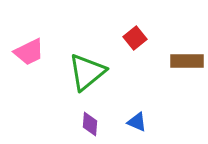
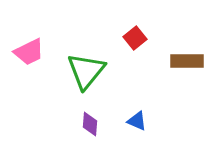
green triangle: moved 1 px left, 1 px up; rotated 12 degrees counterclockwise
blue triangle: moved 1 px up
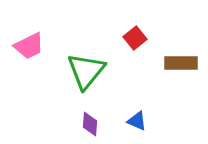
pink trapezoid: moved 6 px up
brown rectangle: moved 6 px left, 2 px down
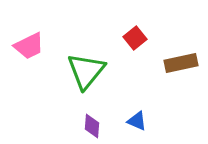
brown rectangle: rotated 12 degrees counterclockwise
purple diamond: moved 2 px right, 2 px down
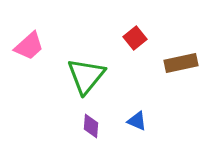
pink trapezoid: rotated 16 degrees counterclockwise
green triangle: moved 5 px down
purple diamond: moved 1 px left
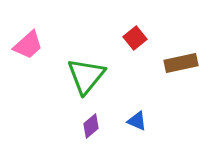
pink trapezoid: moved 1 px left, 1 px up
purple diamond: rotated 45 degrees clockwise
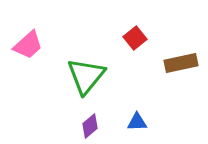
blue triangle: moved 1 px down; rotated 25 degrees counterclockwise
purple diamond: moved 1 px left
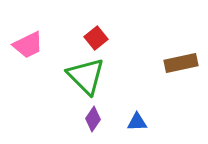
red square: moved 39 px left
pink trapezoid: rotated 16 degrees clockwise
green triangle: rotated 24 degrees counterclockwise
purple diamond: moved 3 px right, 7 px up; rotated 15 degrees counterclockwise
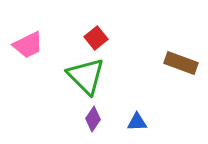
brown rectangle: rotated 32 degrees clockwise
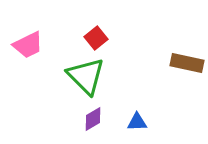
brown rectangle: moved 6 px right; rotated 8 degrees counterclockwise
purple diamond: rotated 25 degrees clockwise
